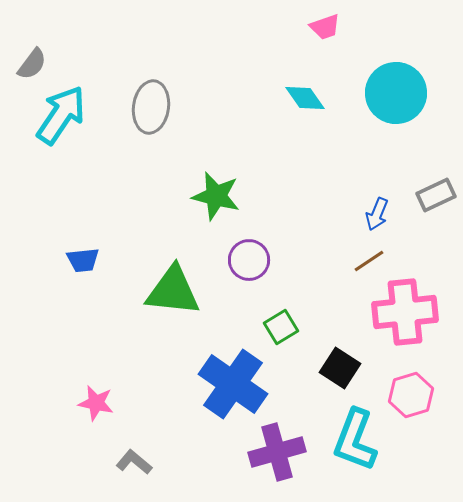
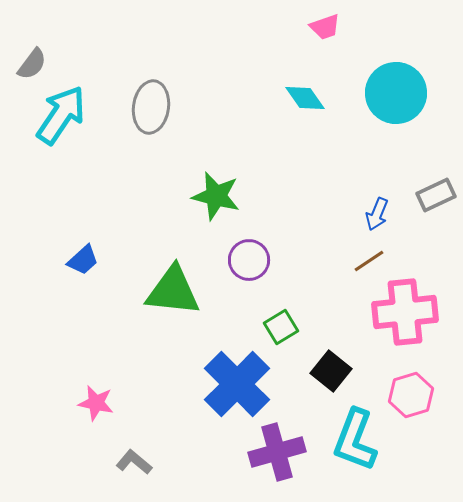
blue trapezoid: rotated 36 degrees counterclockwise
black square: moved 9 px left, 3 px down; rotated 6 degrees clockwise
blue cross: moved 4 px right; rotated 10 degrees clockwise
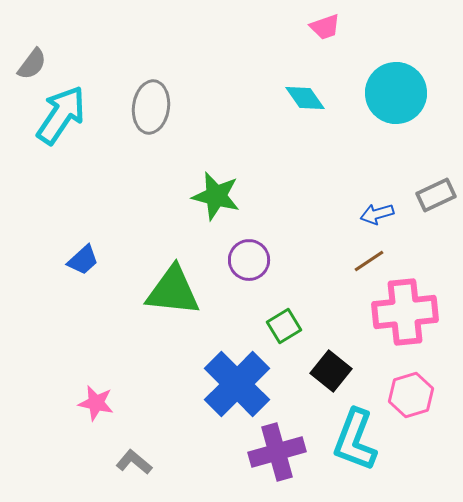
blue arrow: rotated 52 degrees clockwise
green square: moved 3 px right, 1 px up
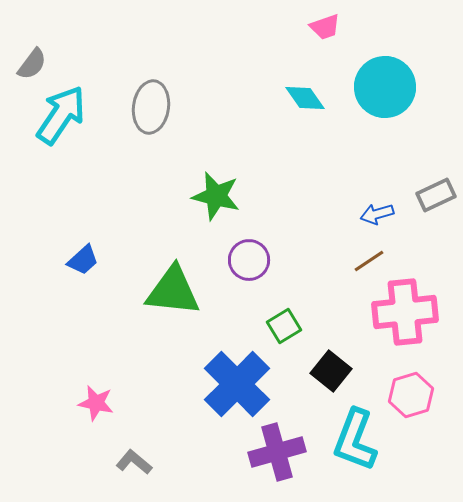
cyan circle: moved 11 px left, 6 px up
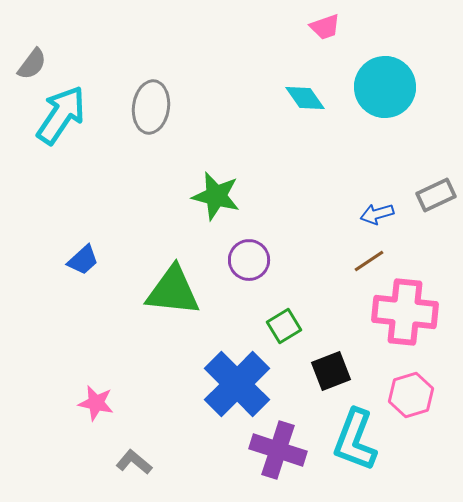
pink cross: rotated 12 degrees clockwise
black square: rotated 30 degrees clockwise
purple cross: moved 1 px right, 2 px up; rotated 34 degrees clockwise
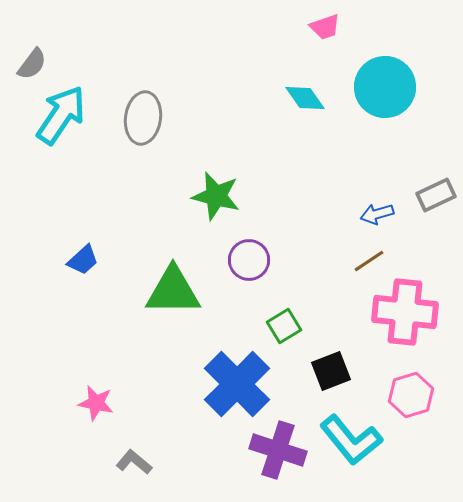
gray ellipse: moved 8 px left, 11 px down
green triangle: rotated 6 degrees counterclockwise
cyan L-shape: moved 4 px left; rotated 60 degrees counterclockwise
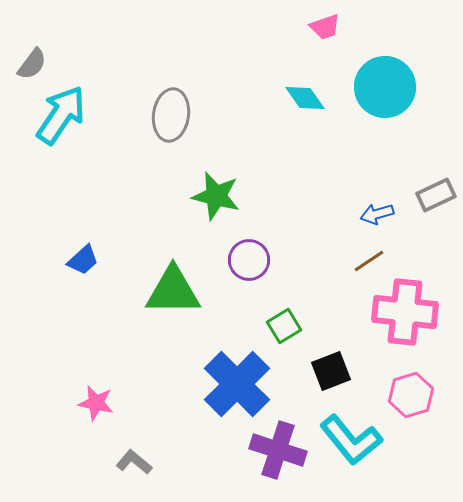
gray ellipse: moved 28 px right, 3 px up
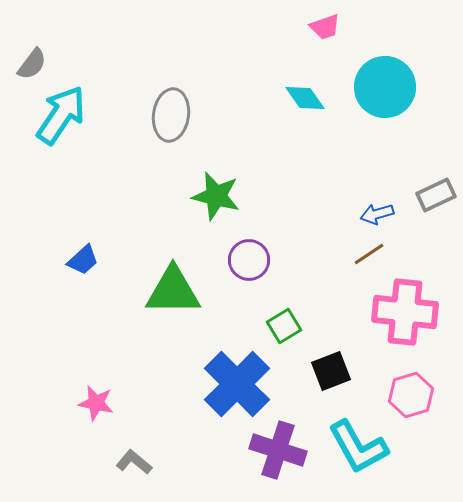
brown line: moved 7 px up
cyan L-shape: moved 7 px right, 7 px down; rotated 10 degrees clockwise
